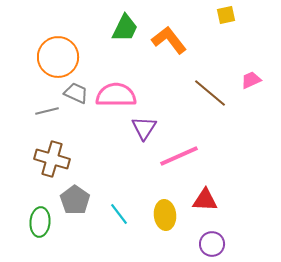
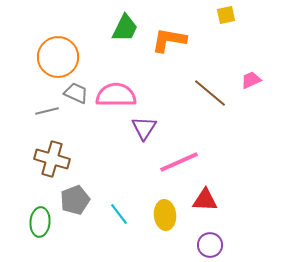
orange L-shape: rotated 42 degrees counterclockwise
pink line: moved 6 px down
gray pentagon: rotated 16 degrees clockwise
purple circle: moved 2 px left, 1 px down
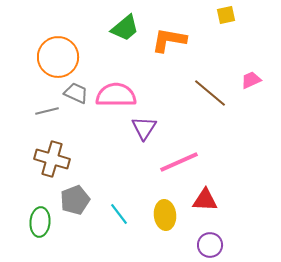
green trapezoid: rotated 24 degrees clockwise
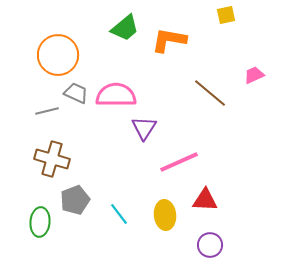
orange circle: moved 2 px up
pink trapezoid: moved 3 px right, 5 px up
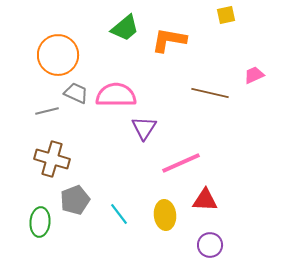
brown line: rotated 27 degrees counterclockwise
pink line: moved 2 px right, 1 px down
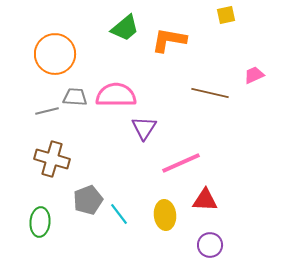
orange circle: moved 3 px left, 1 px up
gray trapezoid: moved 1 px left, 4 px down; rotated 20 degrees counterclockwise
gray pentagon: moved 13 px right
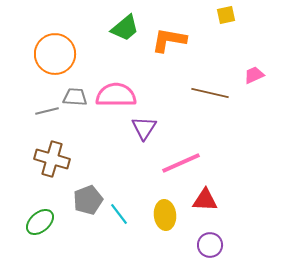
green ellipse: rotated 44 degrees clockwise
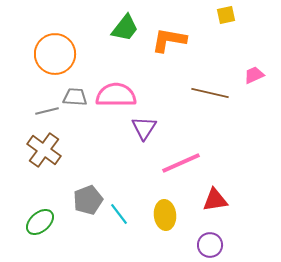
green trapezoid: rotated 12 degrees counterclockwise
brown cross: moved 8 px left, 9 px up; rotated 20 degrees clockwise
red triangle: moved 10 px right; rotated 12 degrees counterclockwise
